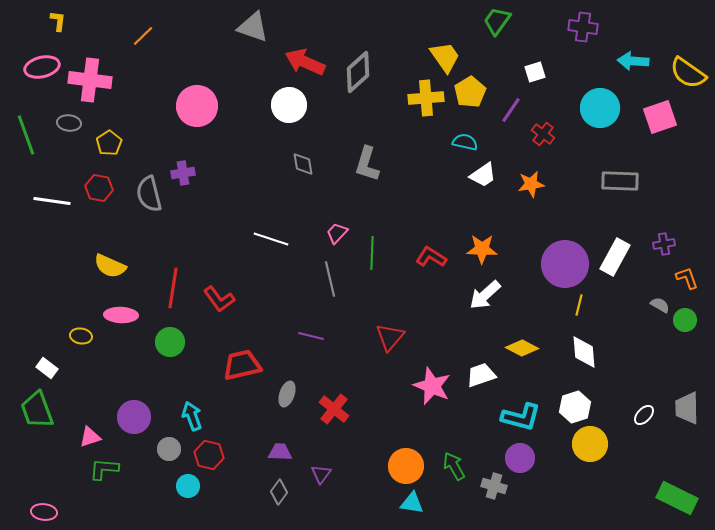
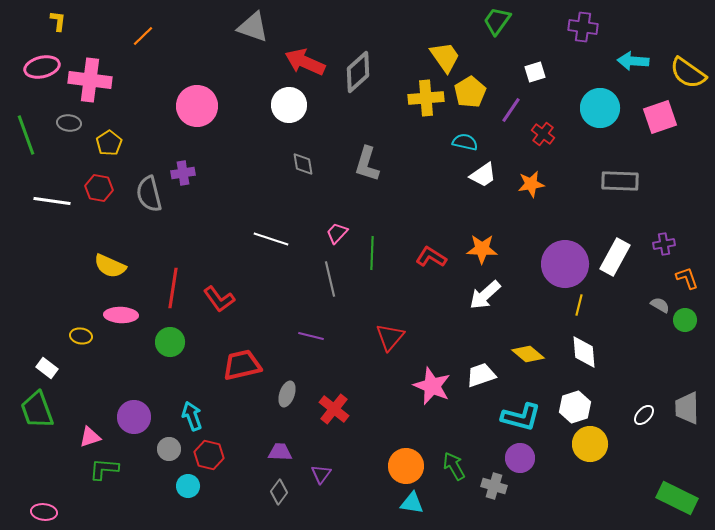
yellow diamond at (522, 348): moved 6 px right, 6 px down; rotated 12 degrees clockwise
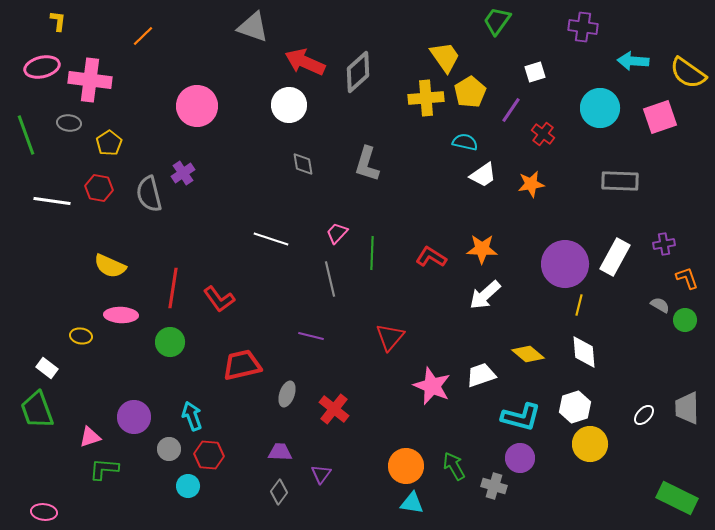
purple cross at (183, 173): rotated 25 degrees counterclockwise
red hexagon at (209, 455): rotated 8 degrees counterclockwise
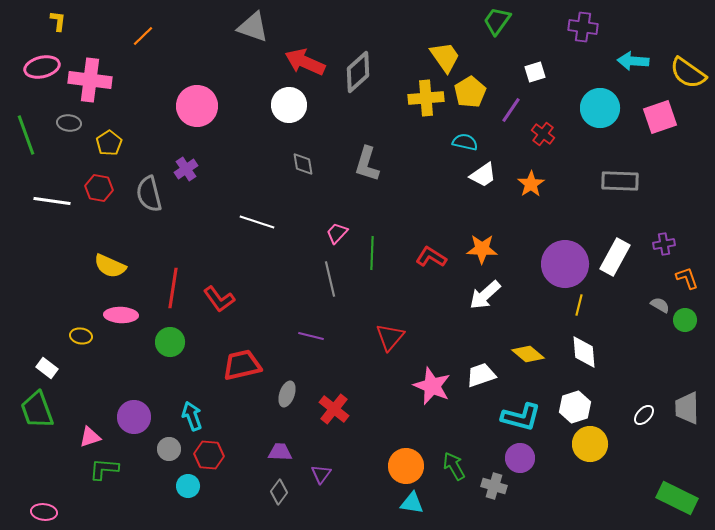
purple cross at (183, 173): moved 3 px right, 4 px up
orange star at (531, 184): rotated 24 degrees counterclockwise
white line at (271, 239): moved 14 px left, 17 px up
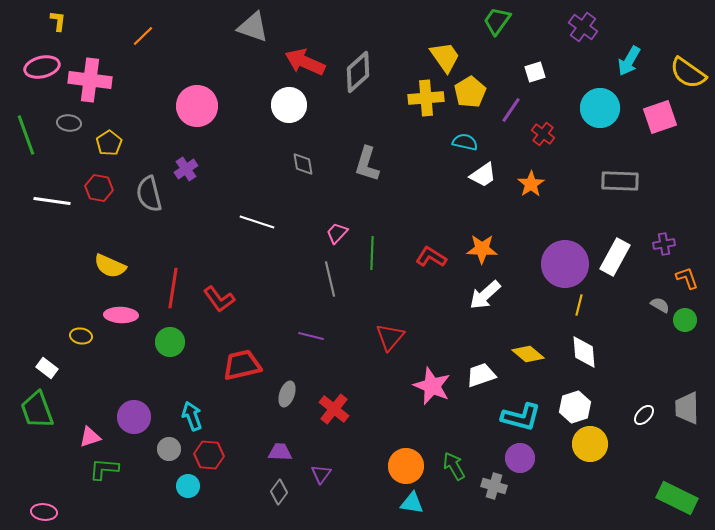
purple cross at (583, 27): rotated 28 degrees clockwise
cyan arrow at (633, 61): moved 4 px left; rotated 64 degrees counterclockwise
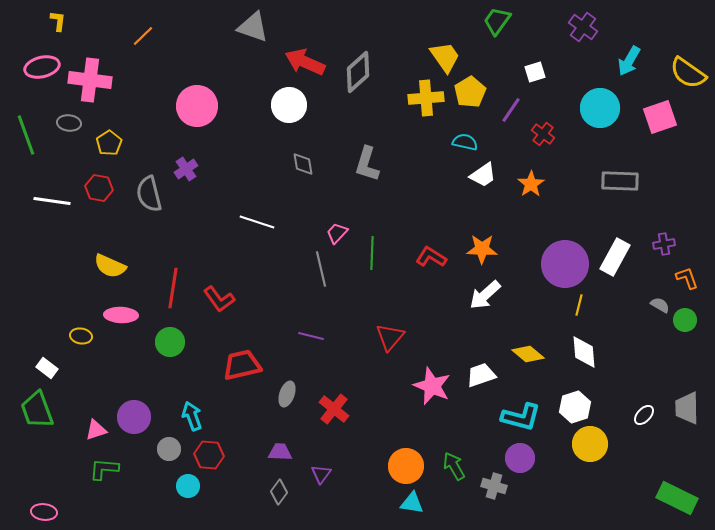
gray line at (330, 279): moved 9 px left, 10 px up
pink triangle at (90, 437): moved 6 px right, 7 px up
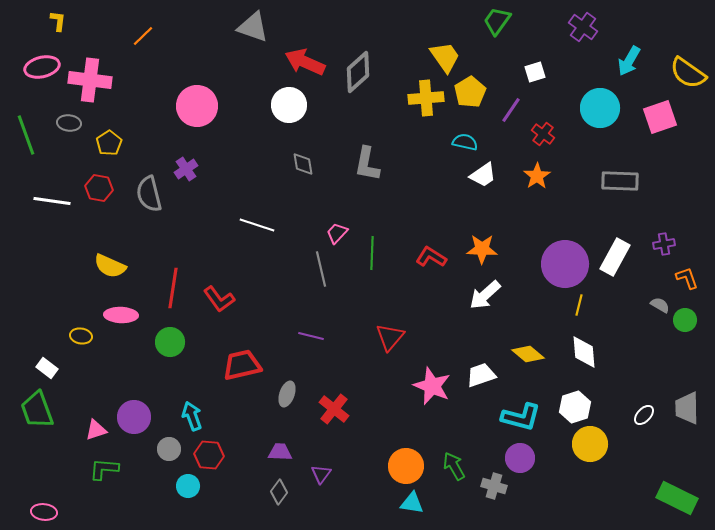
gray L-shape at (367, 164): rotated 6 degrees counterclockwise
orange star at (531, 184): moved 6 px right, 8 px up
white line at (257, 222): moved 3 px down
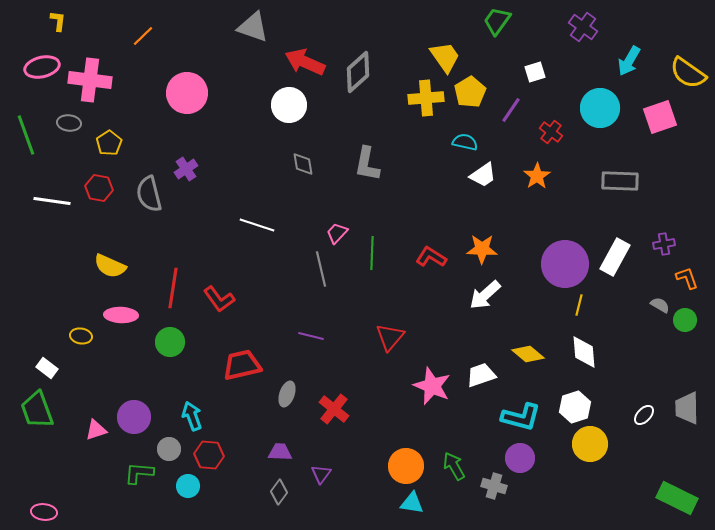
pink circle at (197, 106): moved 10 px left, 13 px up
red cross at (543, 134): moved 8 px right, 2 px up
green L-shape at (104, 469): moved 35 px right, 4 px down
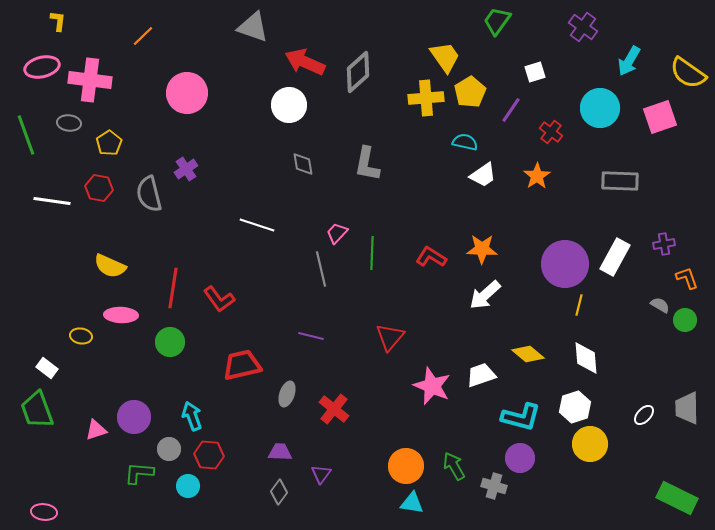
white diamond at (584, 352): moved 2 px right, 6 px down
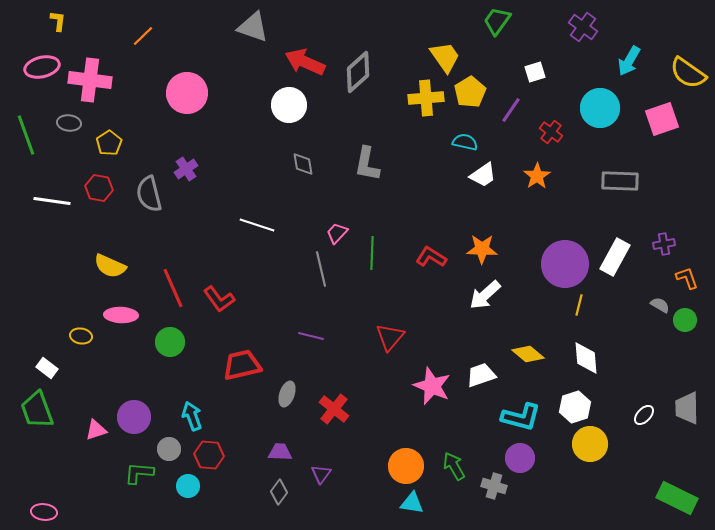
pink square at (660, 117): moved 2 px right, 2 px down
red line at (173, 288): rotated 33 degrees counterclockwise
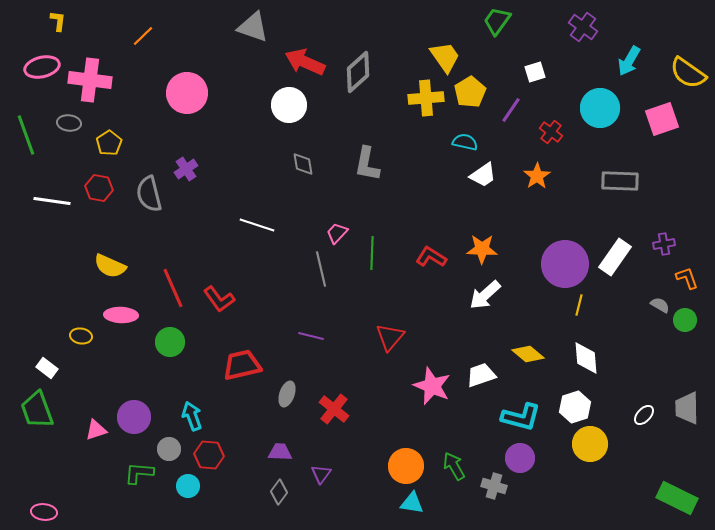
white rectangle at (615, 257): rotated 6 degrees clockwise
